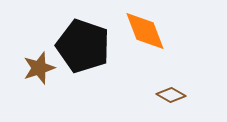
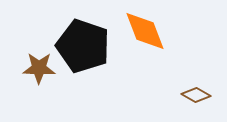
brown star: rotated 20 degrees clockwise
brown diamond: moved 25 px right
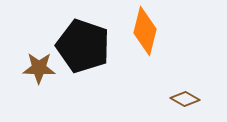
orange diamond: rotated 36 degrees clockwise
brown diamond: moved 11 px left, 4 px down
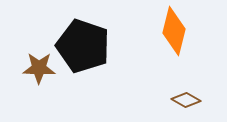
orange diamond: moved 29 px right
brown diamond: moved 1 px right, 1 px down
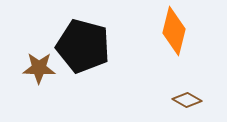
black pentagon: rotated 4 degrees counterclockwise
brown diamond: moved 1 px right
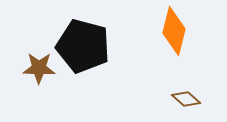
brown diamond: moved 1 px left, 1 px up; rotated 12 degrees clockwise
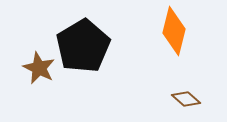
black pentagon: rotated 26 degrees clockwise
brown star: rotated 24 degrees clockwise
